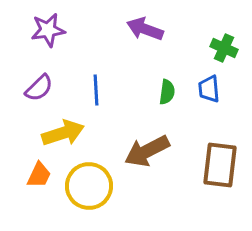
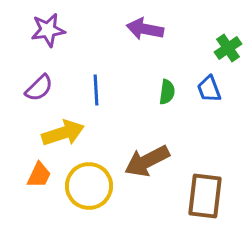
purple arrow: rotated 9 degrees counterclockwise
green cross: moved 4 px right; rotated 32 degrees clockwise
blue trapezoid: rotated 16 degrees counterclockwise
brown arrow: moved 10 px down
brown rectangle: moved 15 px left, 31 px down
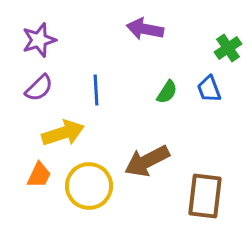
purple star: moved 9 px left, 10 px down; rotated 8 degrees counterclockwise
green semicircle: rotated 25 degrees clockwise
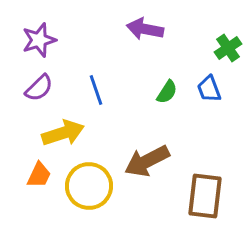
blue line: rotated 16 degrees counterclockwise
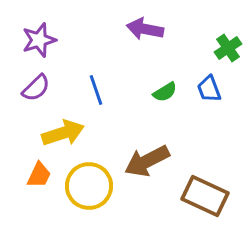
purple semicircle: moved 3 px left
green semicircle: moved 2 px left; rotated 25 degrees clockwise
brown rectangle: rotated 72 degrees counterclockwise
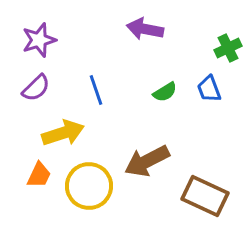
green cross: rotated 8 degrees clockwise
